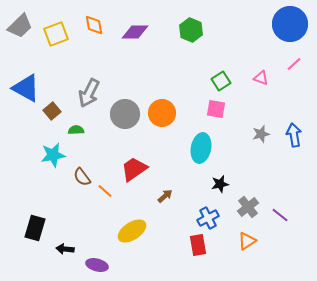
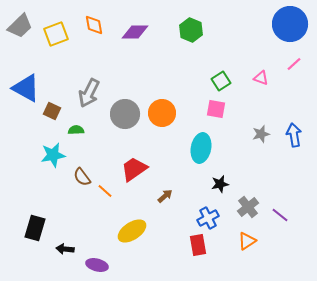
brown square: rotated 24 degrees counterclockwise
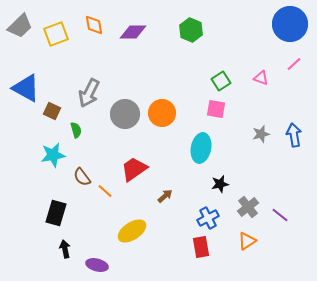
purple diamond: moved 2 px left
green semicircle: rotated 77 degrees clockwise
black rectangle: moved 21 px right, 15 px up
red rectangle: moved 3 px right, 2 px down
black arrow: rotated 72 degrees clockwise
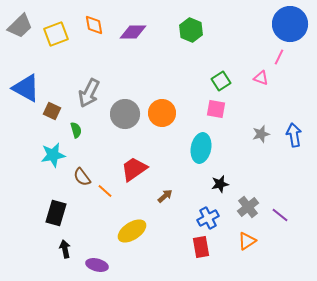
pink line: moved 15 px left, 7 px up; rotated 21 degrees counterclockwise
